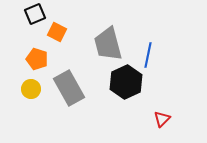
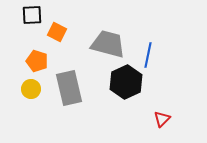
black square: moved 3 px left, 1 px down; rotated 20 degrees clockwise
gray trapezoid: rotated 120 degrees clockwise
orange pentagon: moved 2 px down
gray rectangle: rotated 16 degrees clockwise
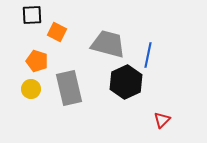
red triangle: moved 1 px down
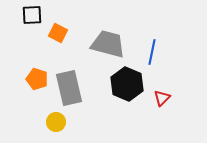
orange square: moved 1 px right, 1 px down
blue line: moved 4 px right, 3 px up
orange pentagon: moved 18 px down
black hexagon: moved 1 px right, 2 px down; rotated 12 degrees counterclockwise
yellow circle: moved 25 px right, 33 px down
red triangle: moved 22 px up
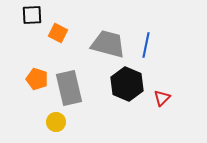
blue line: moved 6 px left, 7 px up
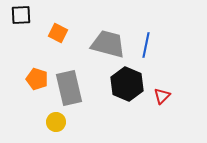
black square: moved 11 px left
red triangle: moved 2 px up
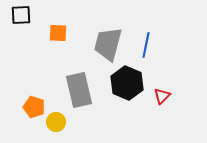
orange square: rotated 24 degrees counterclockwise
gray trapezoid: rotated 90 degrees counterclockwise
orange pentagon: moved 3 px left, 28 px down
black hexagon: moved 1 px up
gray rectangle: moved 10 px right, 2 px down
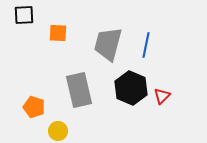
black square: moved 3 px right
black hexagon: moved 4 px right, 5 px down
yellow circle: moved 2 px right, 9 px down
